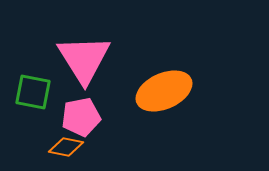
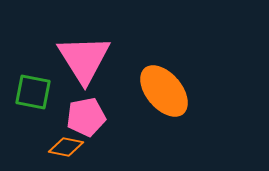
orange ellipse: rotated 74 degrees clockwise
pink pentagon: moved 5 px right
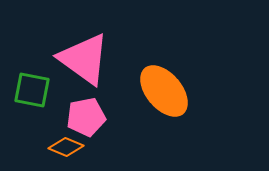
pink triangle: rotated 22 degrees counterclockwise
green square: moved 1 px left, 2 px up
orange diamond: rotated 12 degrees clockwise
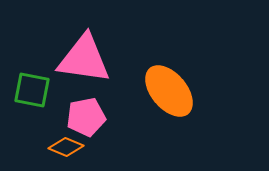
pink triangle: rotated 28 degrees counterclockwise
orange ellipse: moved 5 px right
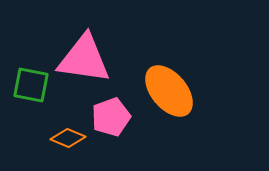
green square: moved 1 px left, 5 px up
pink pentagon: moved 25 px right; rotated 9 degrees counterclockwise
orange diamond: moved 2 px right, 9 px up
